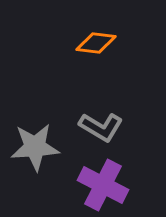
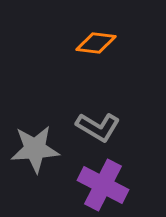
gray L-shape: moved 3 px left
gray star: moved 2 px down
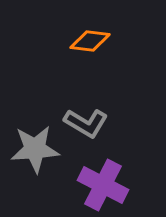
orange diamond: moved 6 px left, 2 px up
gray L-shape: moved 12 px left, 4 px up
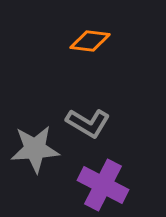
gray L-shape: moved 2 px right
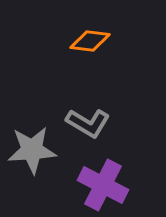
gray star: moved 3 px left, 1 px down
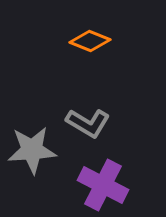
orange diamond: rotated 15 degrees clockwise
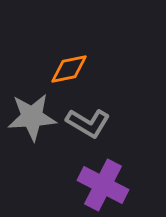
orange diamond: moved 21 px left, 28 px down; rotated 33 degrees counterclockwise
gray star: moved 33 px up
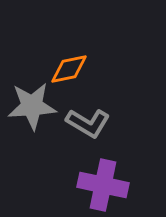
gray star: moved 11 px up
purple cross: rotated 15 degrees counterclockwise
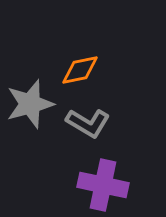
orange diamond: moved 11 px right, 1 px down
gray star: moved 2 px left, 2 px up; rotated 12 degrees counterclockwise
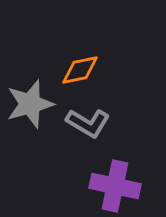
purple cross: moved 12 px right, 1 px down
